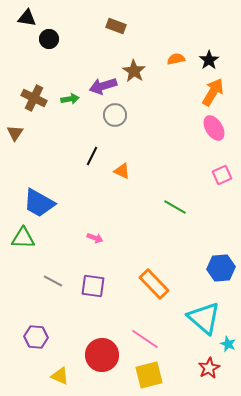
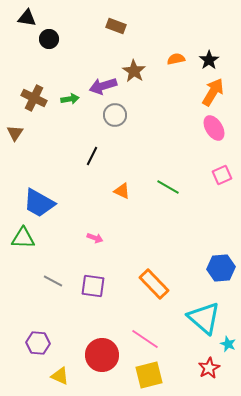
orange triangle: moved 20 px down
green line: moved 7 px left, 20 px up
purple hexagon: moved 2 px right, 6 px down
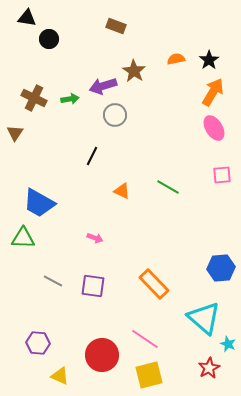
pink square: rotated 18 degrees clockwise
